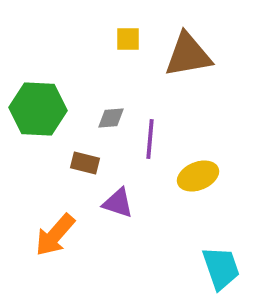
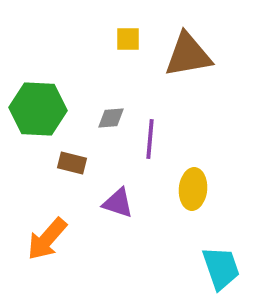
brown rectangle: moved 13 px left
yellow ellipse: moved 5 px left, 13 px down; rotated 63 degrees counterclockwise
orange arrow: moved 8 px left, 4 px down
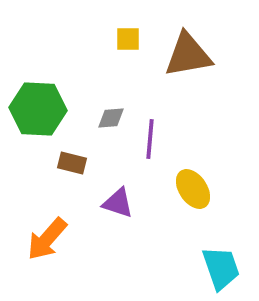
yellow ellipse: rotated 39 degrees counterclockwise
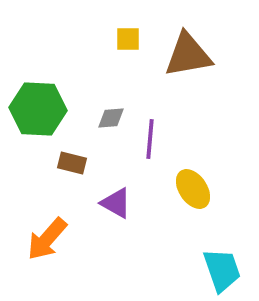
purple triangle: moved 2 px left; rotated 12 degrees clockwise
cyan trapezoid: moved 1 px right, 2 px down
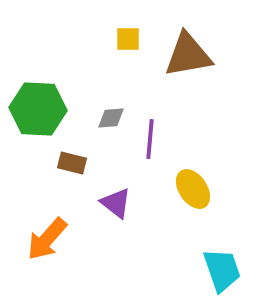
purple triangle: rotated 8 degrees clockwise
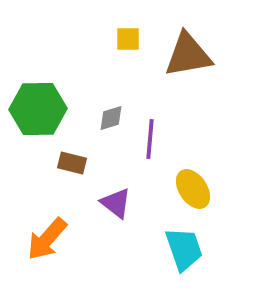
green hexagon: rotated 4 degrees counterclockwise
gray diamond: rotated 12 degrees counterclockwise
cyan trapezoid: moved 38 px left, 21 px up
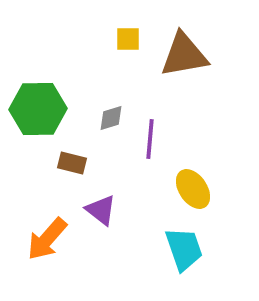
brown triangle: moved 4 px left
purple triangle: moved 15 px left, 7 px down
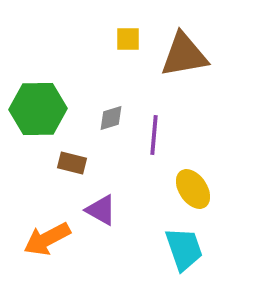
purple line: moved 4 px right, 4 px up
purple triangle: rotated 8 degrees counterclockwise
orange arrow: rotated 21 degrees clockwise
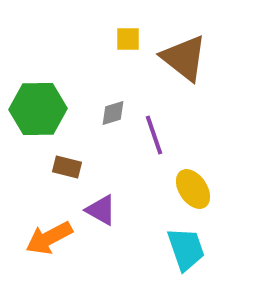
brown triangle: moved 3 px down; rotated 48 degrees clockwise
gray diamond: moved 2 px right, 5 px up
purple line: rotated 24 degrees counterclockwise
brown rectangle: moved 5 px left, 4 px down
orange arrow: moved 2 px right, 1 px up
cyan trapezoid: moved 2 px right
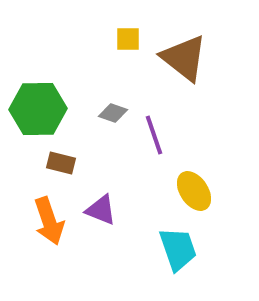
gray diamond: rotated 36 degrees clockwise
brown rectangle: moved 6 px left, 4 px up
yellow ellipse: moved 1 px right, 2 px down
purple triangle: rotated 8 degrees counterclockwise
orange arrow: moved 17 px up; rotated 81 degrees counterclockwise
cyan trapezoid: moved 8 px left
